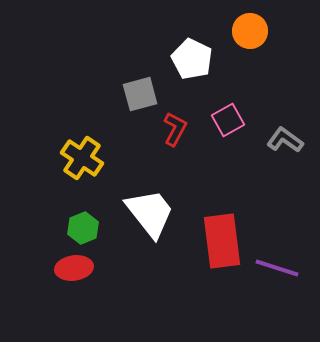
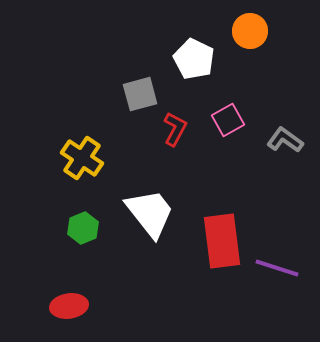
white pentagon: moved 2 px right
red ellipse: moved 5 px left, 38 px down
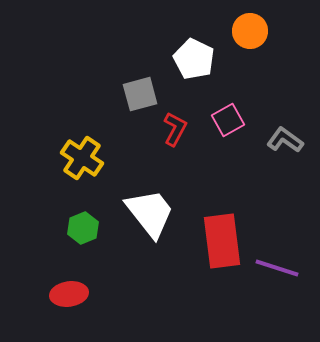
red ellipse: moved 12 px up
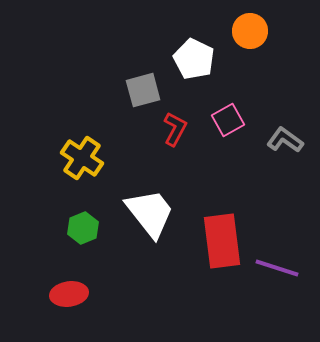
gray square: moved 3 px right, 4 px up
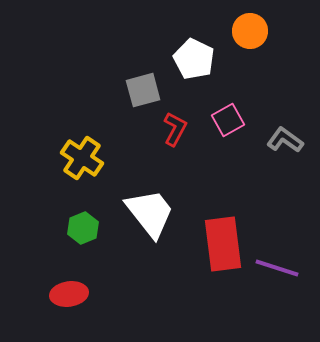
red rectangle: moved 1 px right, 3 px down
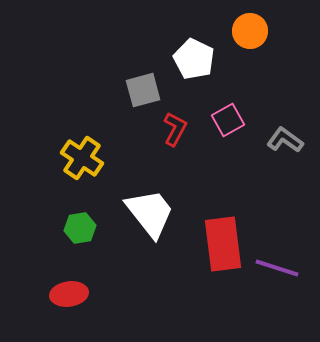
green hexagon: moved 3 px left; rotated 12 degrees clockwise
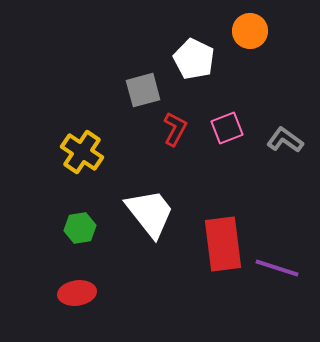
pink square: moved 1 px left, 8 px down; rotated 8 degrees clockwise
yellow cross: moved 6 px up
red ellipse: moved 8 px right, 1 px up
